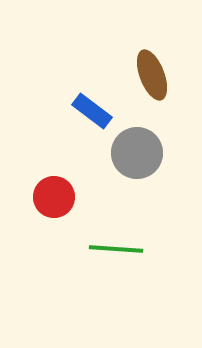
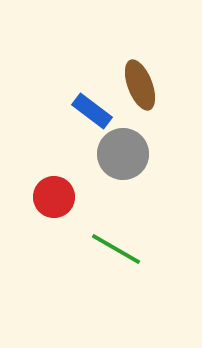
brown ellipse: moved 12 px left, 10 px down
gray circle: moved 14 px left, 1 px down
green line: rotated 26 degrees clockwise
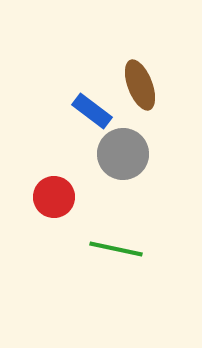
green line: rotated 18 degrees counterclockwise
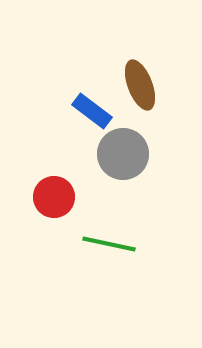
green line: moved 7 px left, 5 px up
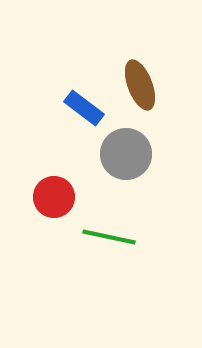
blue rectangle: moved 8 px left, 3 px up
gray circle: moved 3 px right
green line: moved 7 px up
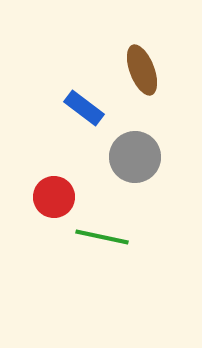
brown ellipse: moved 2 px right, 15 px up
gray circle: moved 9 px right, 3 px down
green line: moved 7 px left
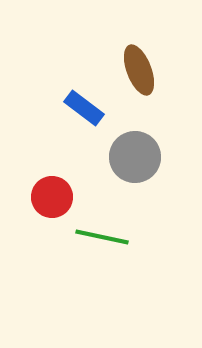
brown ellipse: moved 3 px left
red circle: moved 2 px left
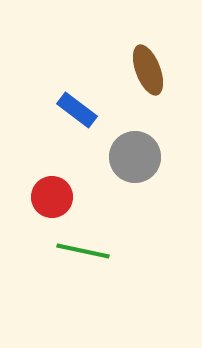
brown ellipse: moved 9 px right
blue rectangle: moved 7 px left, 2 px down
green line: moved 19 px left, 14 px down
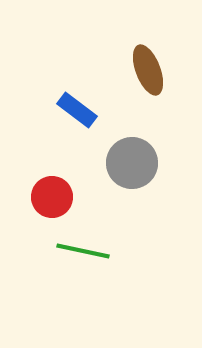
gray circle: moved 3 px left, 6 px down
